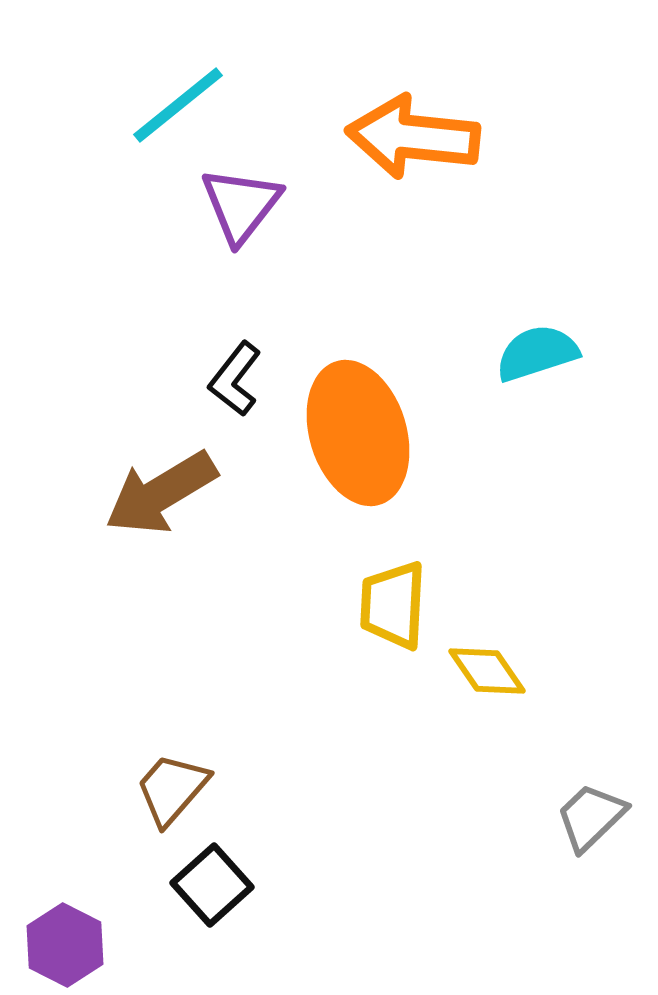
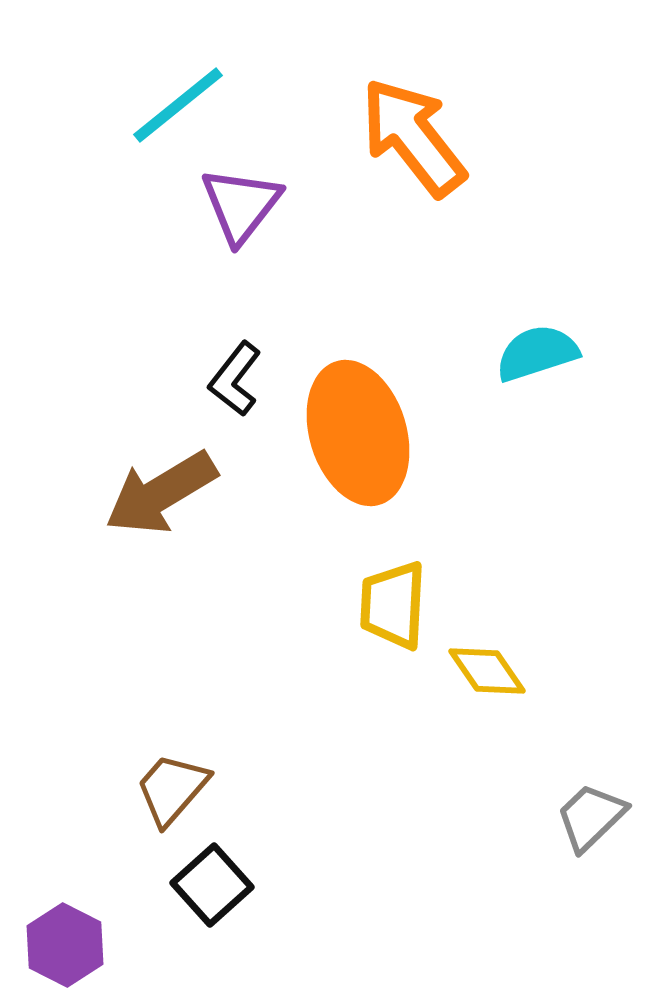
orange arrow: rotated 46 degrees clockwise
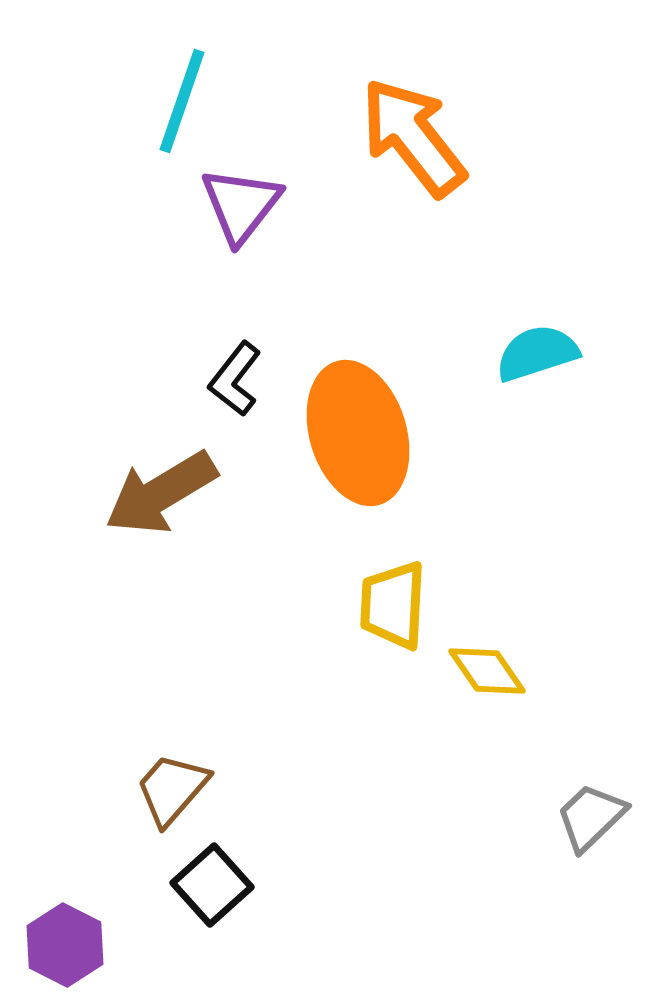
cyan line: moved 4 px right, 4 px up; rotated 32 degrees counterclockwise
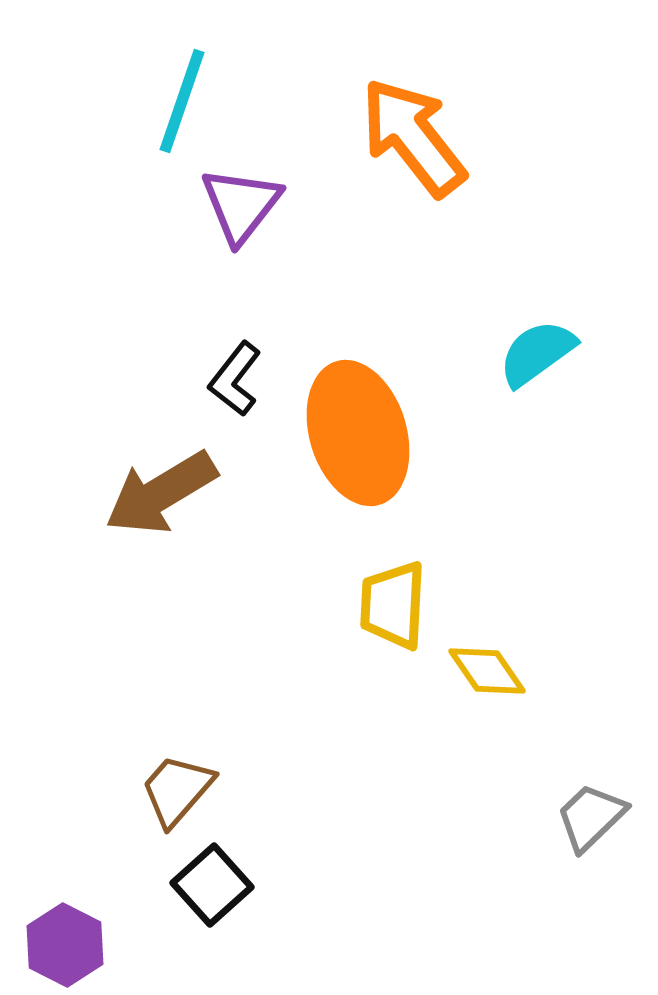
cyan semicircle: rotated 18 degrees counterclockwise
brown trapezoid: moved 5 px right, 1 px down
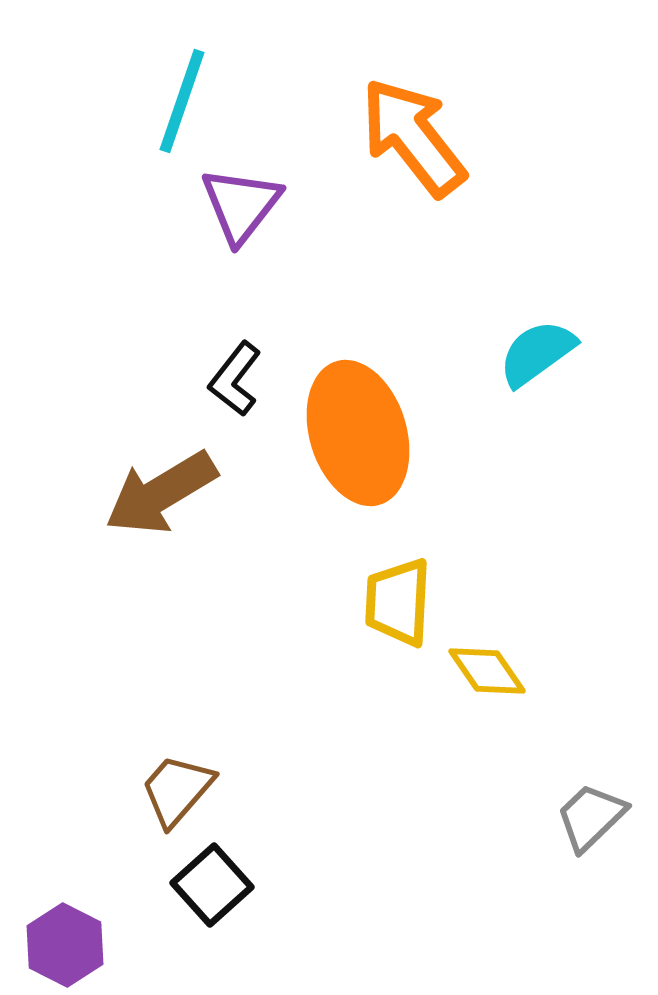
yellow trapezoid: moved 5 px right, 3 px up
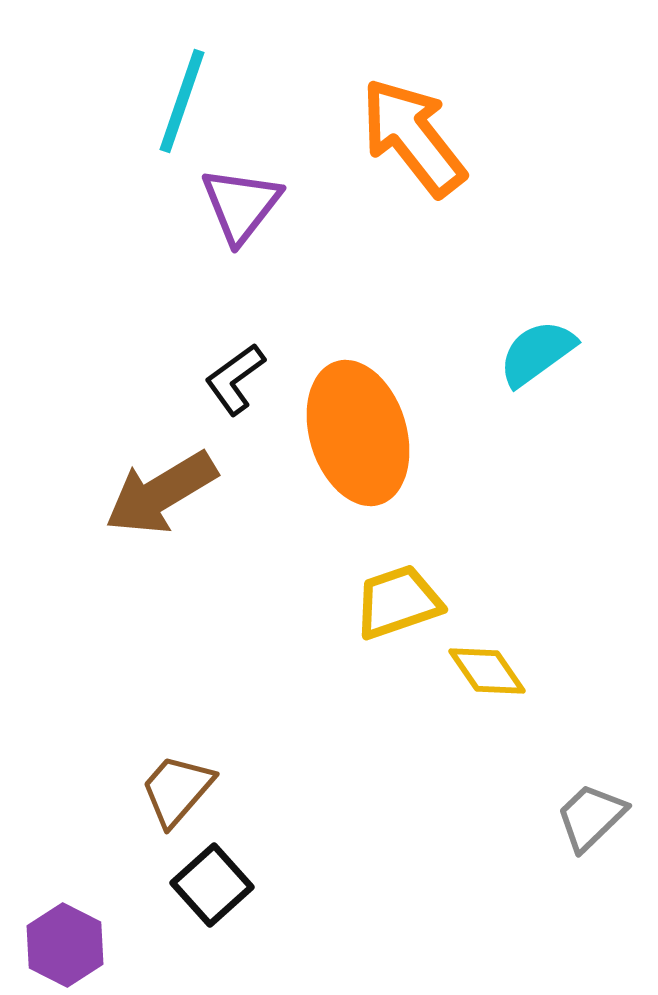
black L-shape: rotated 16 degrees clockwise
yellow trapezoid: rotated 68 degrees clockwise
